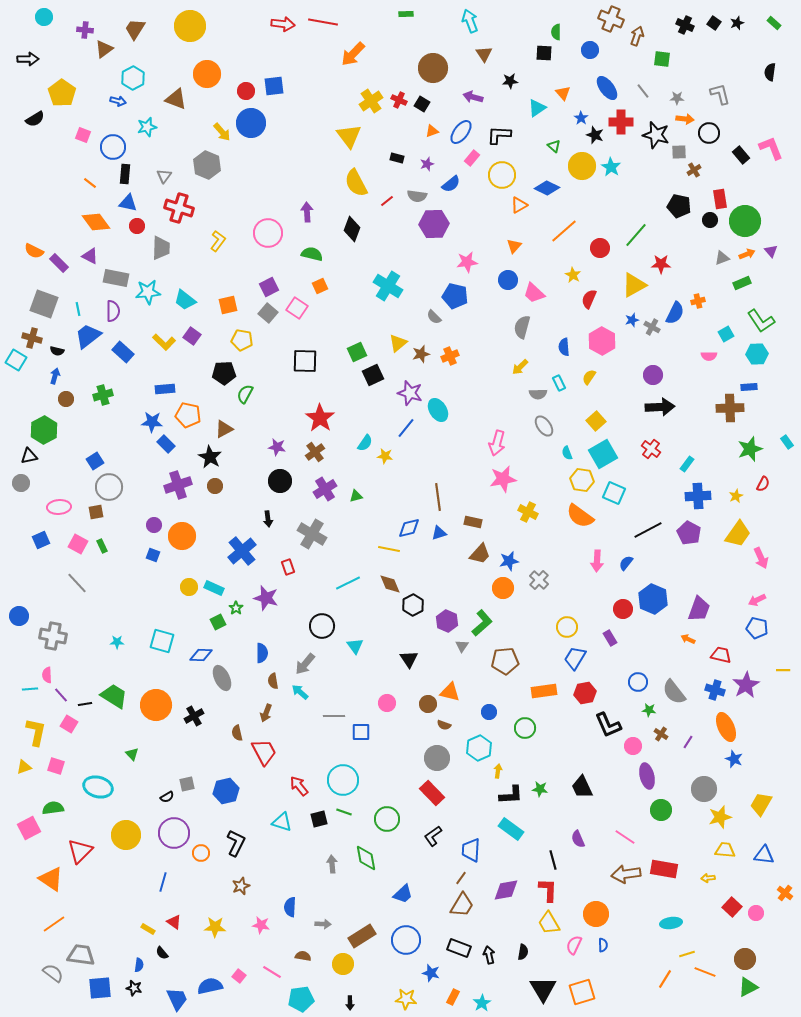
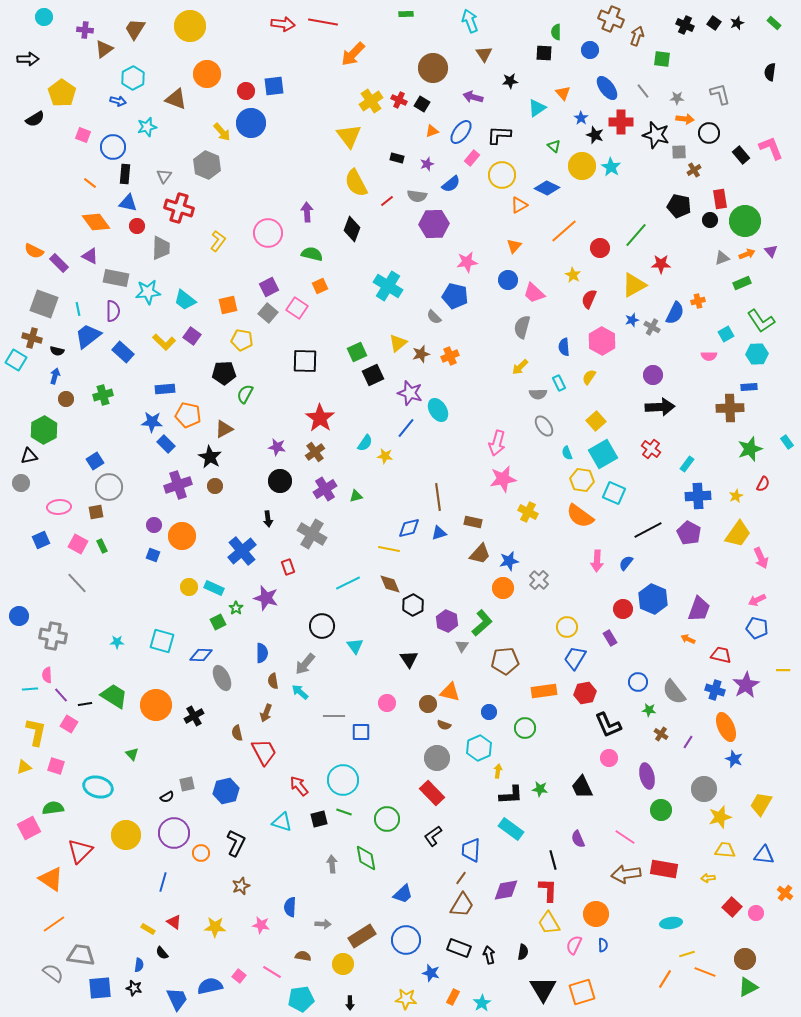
pink circle at (633, 746): moved 24 px left, 12 px down
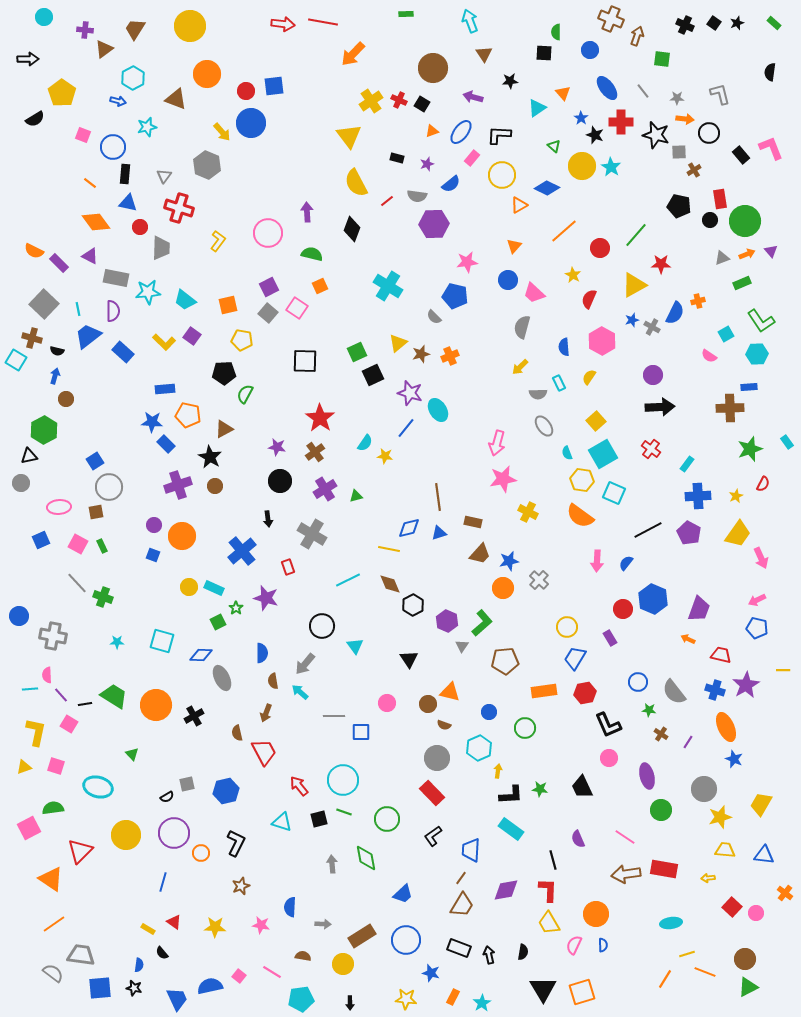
red circle at (137, 226): moved 3 px right, 1 px down
gray square at (44, 304): rotated 24 degrees clockwise
pink semicircle at (709, 356): rotated 35 degrees clockwise
green cross at (103, 395): moved 202 px down; rotated 36 degrees clockwise
cyan line at (348, 583): moved 3 px up
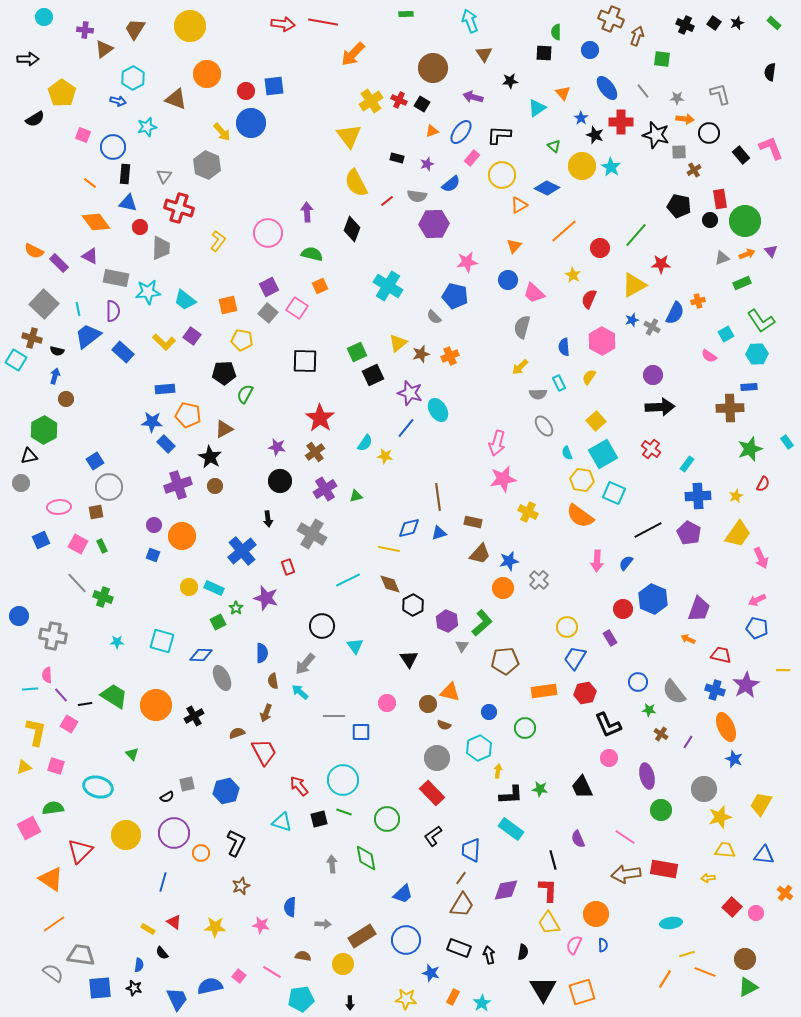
brown semicircle at (237, 733): rotated 84 degrees clockwise
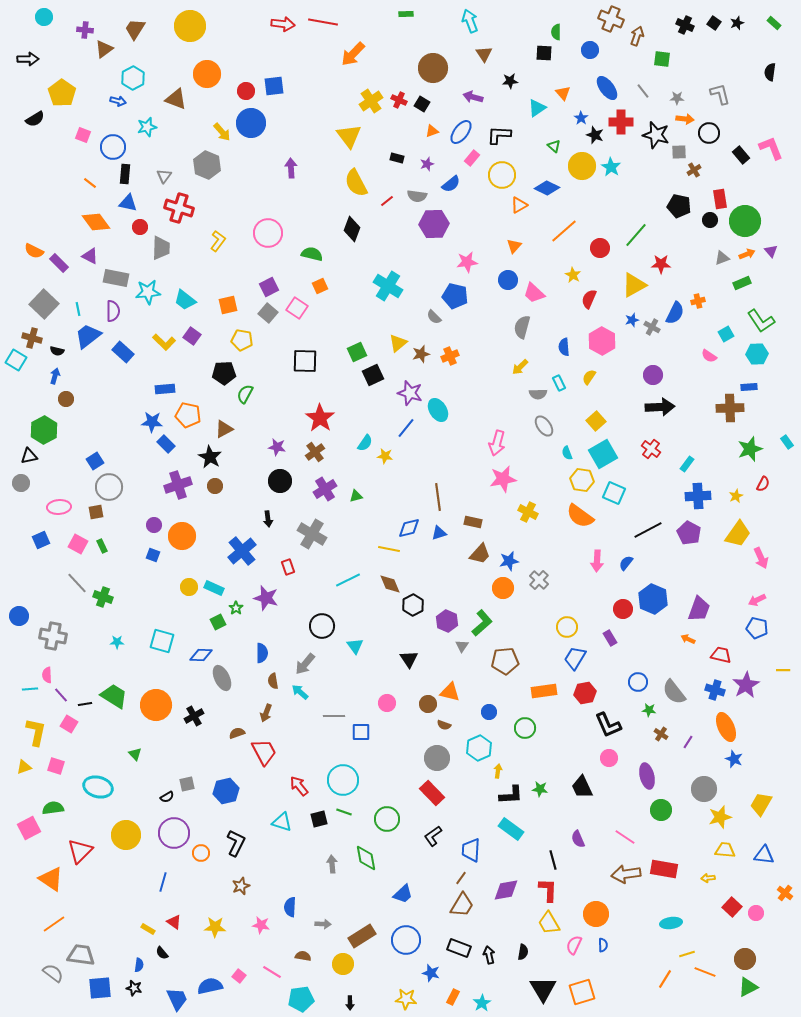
purple arrow at (307, 212): moved 16 px left, 44 px up
green triangle at (132, 754): moved 3 px right
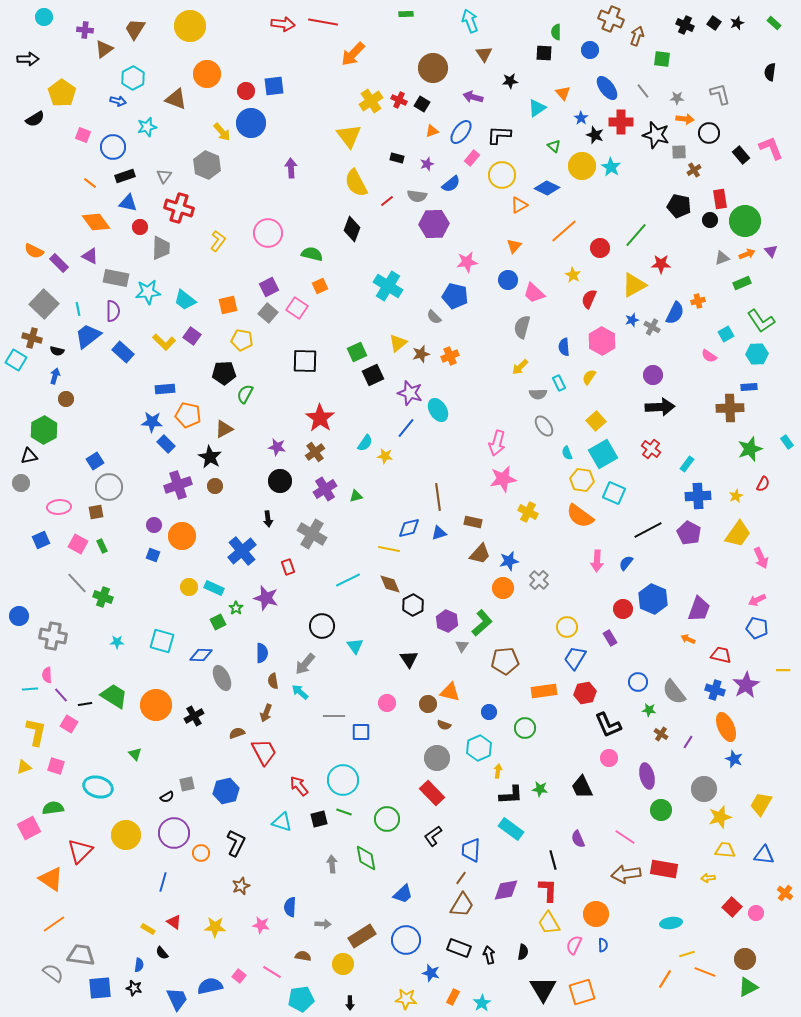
black rectangle at (125, 174): moved 2 px down; rotated 66 degrees clockwise
